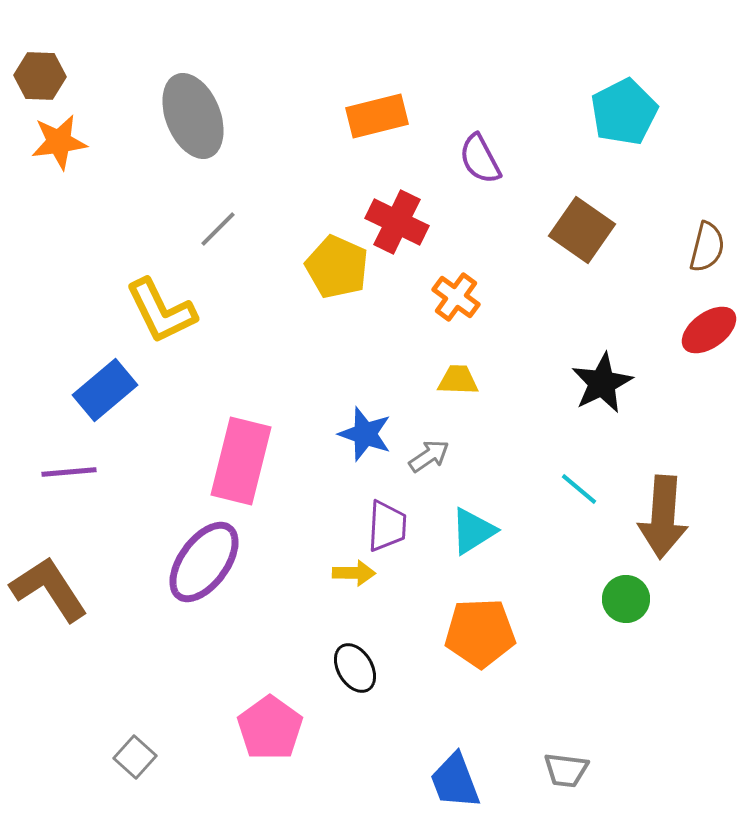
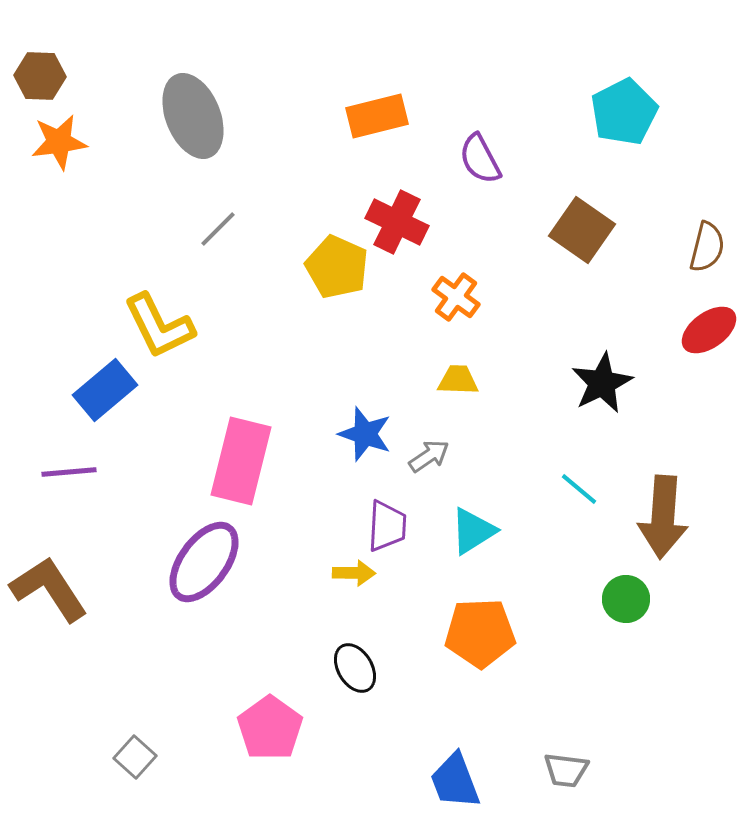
yellow L-shape: moved 2 px left, 15 px down
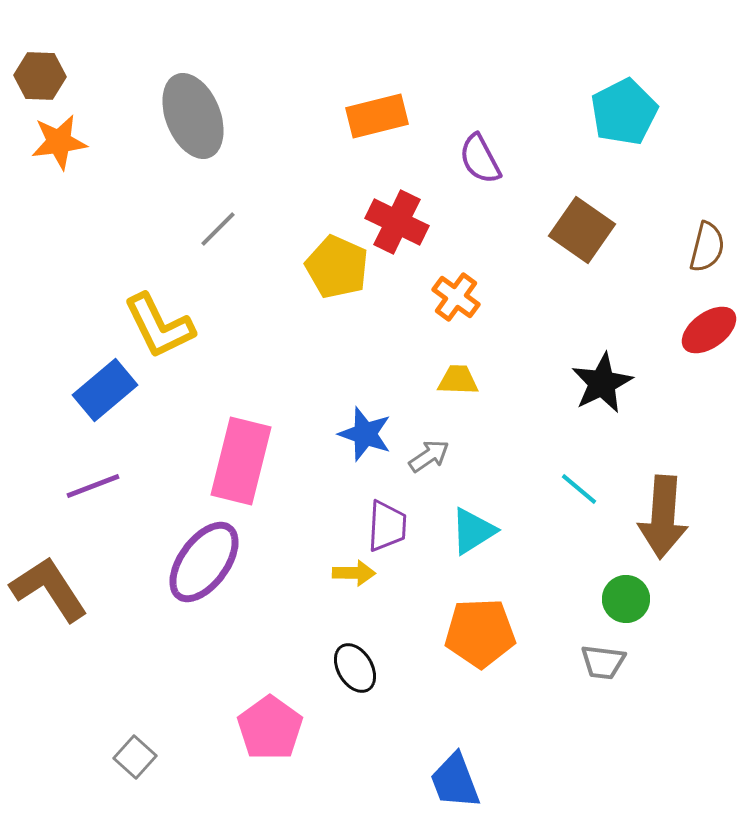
purple line: moved 24 px right, 14 px down; rotated 16 degrees counterclockwise
gray trapezoid: moved 37 px right, 108 px up
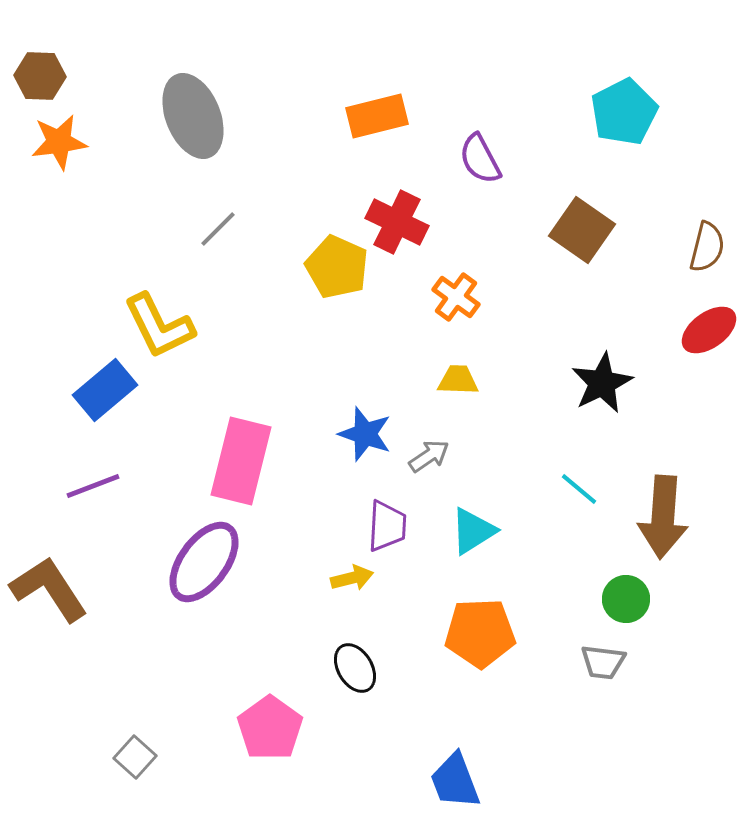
yellow arrow: moved 2 px left, 5 px down; rotated 15 degrees counterclockwise
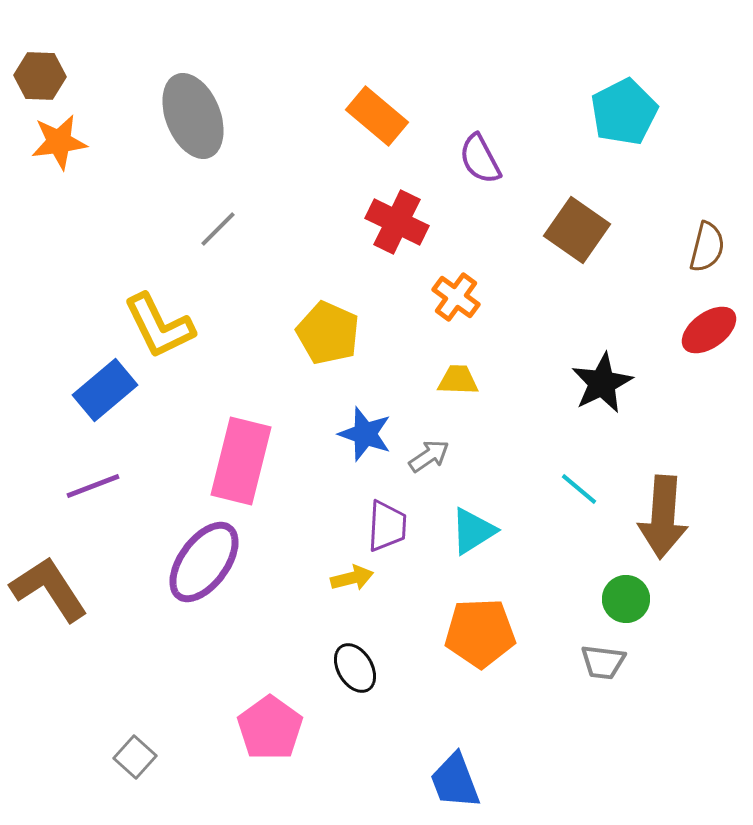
orange rectangle: rotated 54 degrees clockwise
brown square: moved 5 px left
yellow pentagon: moved 9 px left, 66 px down
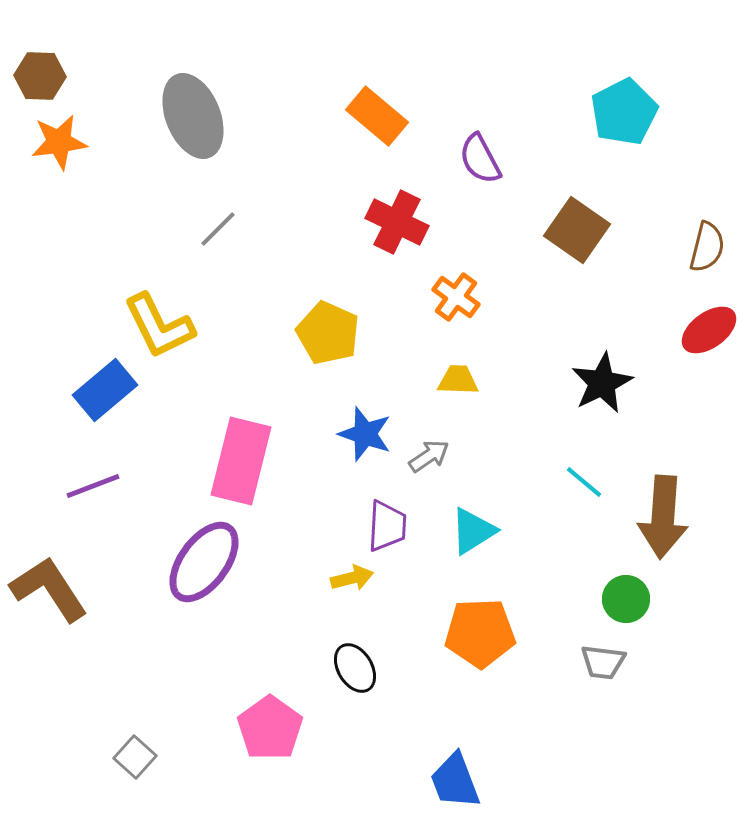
cyan line: moved 5 px right, 7 px up
